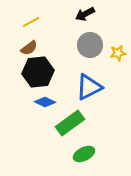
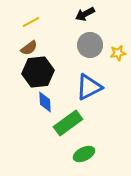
blue diamond: rotated 60 degrees clockwise
green rectangle: moved 2 px left
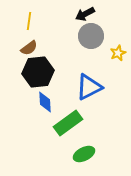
yellow line: moved 2 px left, 1 px up; rotated 54 degrees counterclockwise
gray circle: moved 1 px right, 9 px up
yellow star: rotated 14 degrees counterclockwise
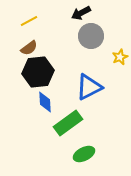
black arrow: moved 4 px left, 1 px up
yellow line: rotated 54 degrees clockwise
yellow star: moved 2 px right, 4 px down
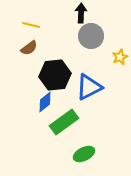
black arrow: rotated 120 degrees clockwise
yellow line: moved 2 px right, 4 px down; rotated 42 degrees clockwise
black hexagon: moved 17 px right, 3 px down
blue diamond: rotated 55 degrees clockwise
green rectangle: moved 4 px left, 1 px up
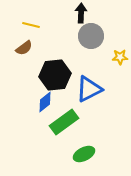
brown semicircle: moved 5 px left
yellow star: rotated 21 degrees clockwise
blue triangle: moved 2 px down
